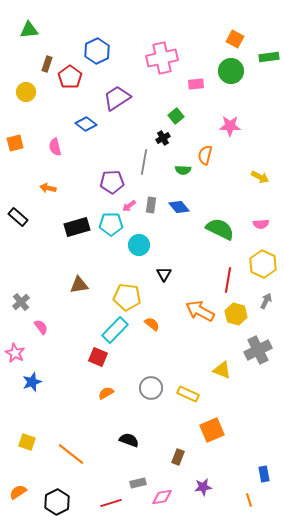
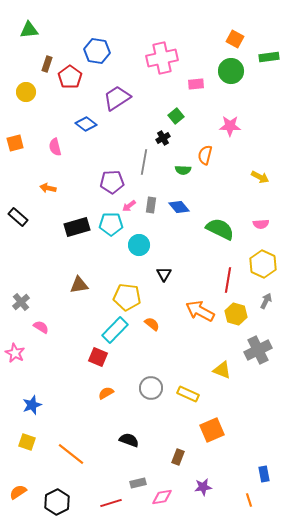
blue hexagon at (97, 51): rotated 25 degrees counterclockwise
pink semicircle at (41, 327): rotated 21 degrees counterclockwise
blue star at (32, 382): moved 23 px down
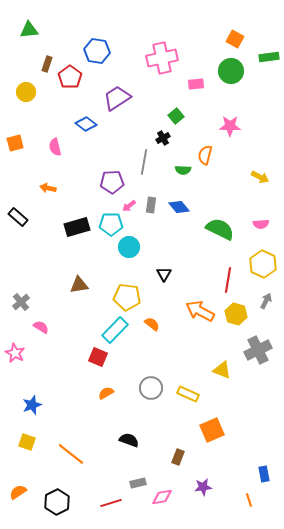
cyan circle at (139, 245): moved 10 px left, 2 px down
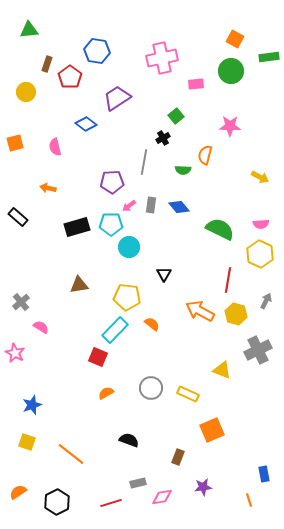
yellow hexagon at (263, 264): moved 3 px left, 10 px up
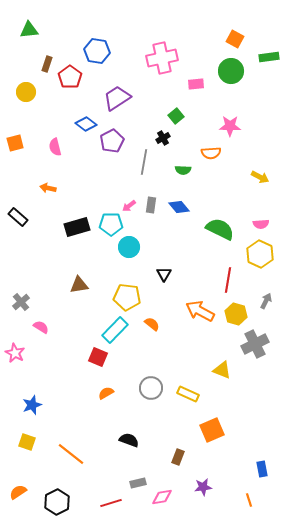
orange semicircle at (205, 155): moved 6 px right, 2 px up; rotated 108 degrees counterclockwise
purple pentagon at (112, 182): moved 41 px up; rotated 25 degrees counterclockwise
gray cross at (258, 350): moved 3 px left, 6 px up
blue rectangle at (264, 474): moved 2 px left, 5 px up
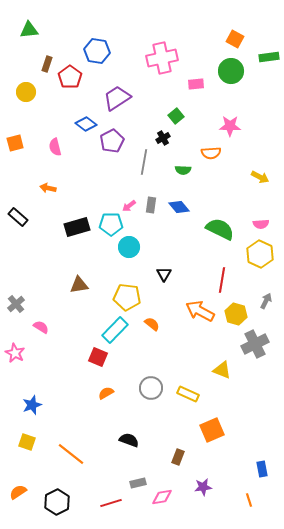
red line at (228, 280): moved 6 px left
gray cross at (21, 302): moved 5 px left, 2 px down
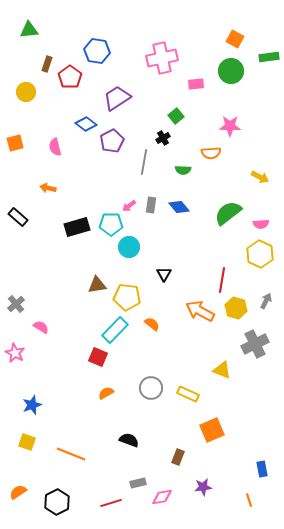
green semicircle at (220, 229): moved 8 px right, 16 px up; rotated 64 degrees counterclockwise
brown triangle at (79, 285): moved 18 px right
yellow hexagon at (236, 314): moved 6 px up
orange line at (71, 454): rotated 16 degrees counterclockwise
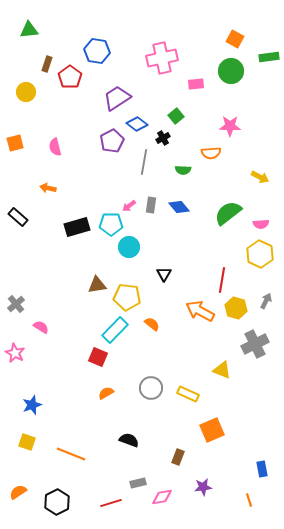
blue diamond at (86, 124): moved 51 px right
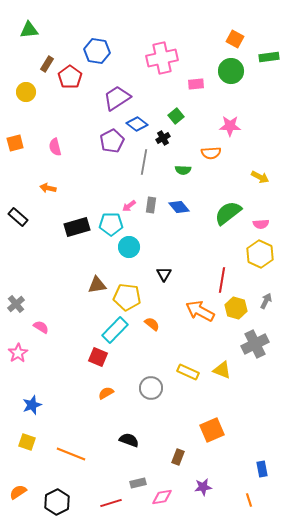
brown rectangle at (47, 64): rotated 14 degrees clockwise
pink star at (15, 353): moved 3 px right; rotated 12 degrees clockwise
yellow rectangle at (188, 394): moved 22 px up
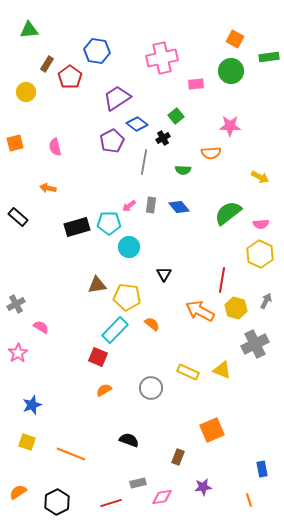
cyan pentagon at (111, 224): moved 2 px left, 1 px up
gray cross at (16, 304): rotated 12 degrees clockwise
orange semicircle at (106, 393): moved 2 px left, 3 px up
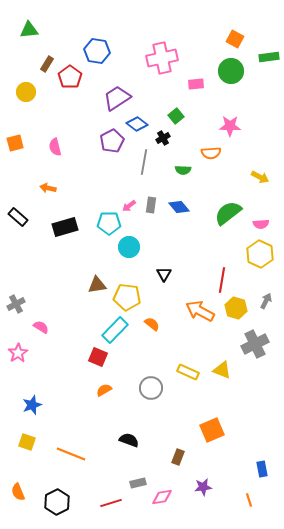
black rectangle at (77, 227): moved 12 px left
orange semicircle at (18, 492): rotated 78 degrees counterclockwise
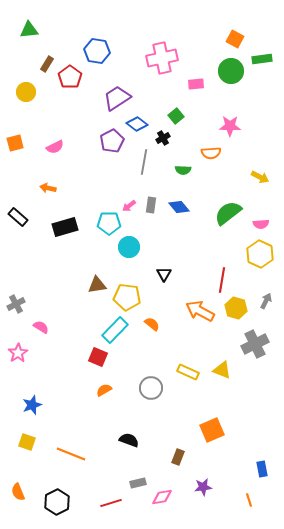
green rectangle at (269, 57): moved 7 px left, 2 px down
pink semicircle at (55, 147): rotated 102 degrees counterclockwise
